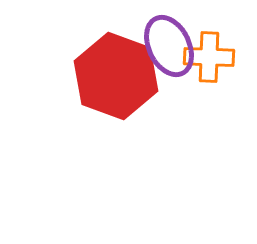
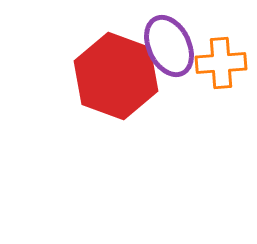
orange cross: moved 12 px right, 6 px down; rotated 6 degrees counterclockwise
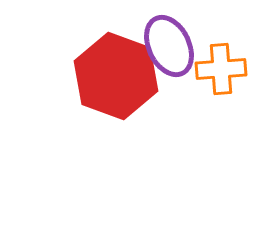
orange cross: moved 6 px down
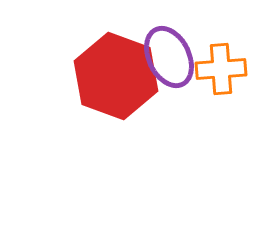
purple ellipse: moved 11 px down
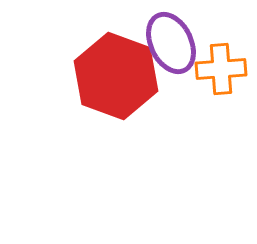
purple ellipse: moved 2 px right, 14 px up
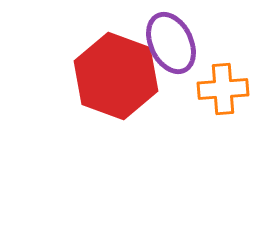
orange cross: moved 2 px right, 20 px down
